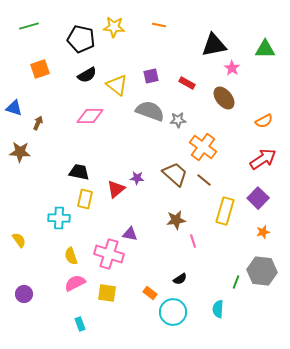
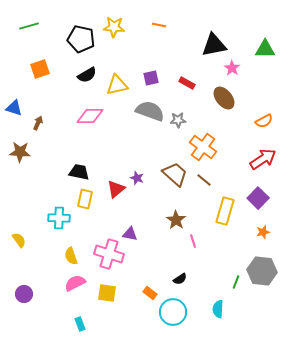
purple square at (151, 76): moved 2 px down
yellow triangle at (117, 85): rotated 50 degrees counterclockwise
purple star at (137, 178): rotated 16 degrees clockwise
brown star at (176, 220): rotated 30 degrees counterclockwise
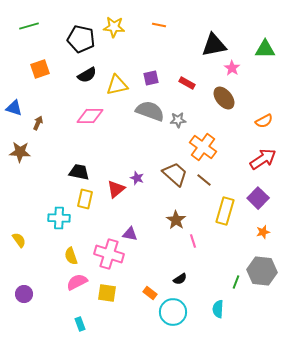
pink semicircle at (75, 283): moved 2 px right, 1 px up
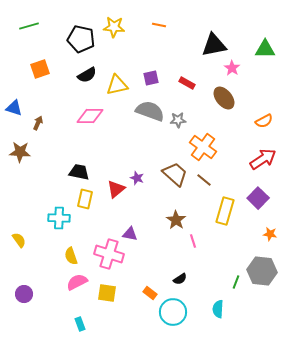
orange star at (263, 232): moved 7 px right, 2 px down; rotated 24 degrees clockwise
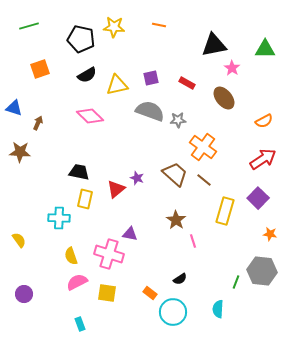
pink diamond at (90, 116): rotated 44 degrees clockwise
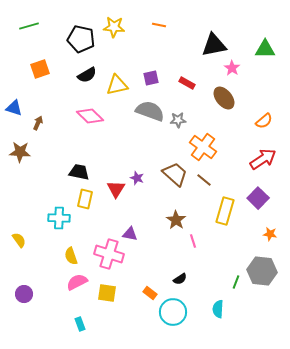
orange semicircle at (264, 121): rotated 12 degrees counterclockwise
red triangle at (116, 189): rotated 18 degrees counterclockwise
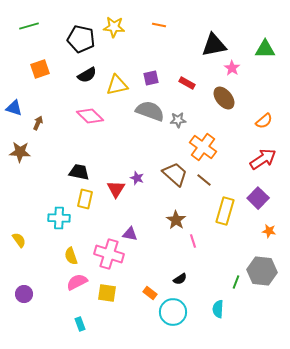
orange star at (270, 234): moved 1 px left, 3 px up
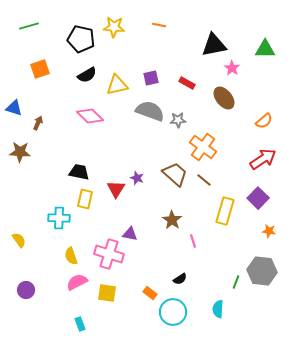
brown star at (176, 220): moved 4 px left
purple circle at (24, 294): moved 2 px right, 4 px up
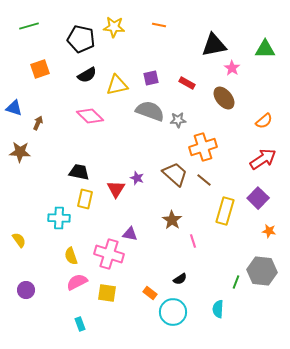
orange cross at (203, 147): rotated 36 degrees clockwise
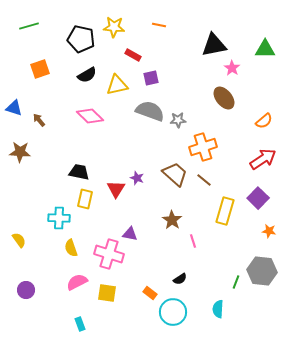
red rectangle at (187, 83): moved 54 px left, 28 px up
brown arrow at (38, 123): moved 1 px right, 3 px up; rotated 64 degrees counterclockwise
yellow semicircle at (71, 256): moved 8 px up
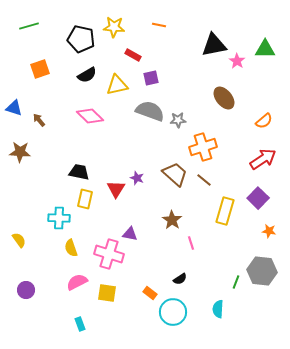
pink star at (232, 68): moved 5 px right, 7 px up
pink line at (193, 241): moved 2 px left, 2 px down
